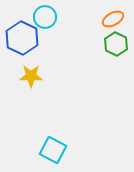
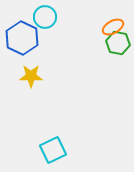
orange ellipse: moved 8 px down
green hexagon: moved 2 px right, 1 px up; rotated 15 degrees counterclockwise
cyan square: rotated 36 degrees clockwise
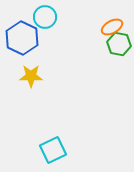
orange ellipse: moved 1 px left
green hexagon: moved 1 px right, 1 px down
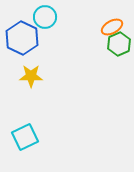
green hexagon: rotated 25 degrees clockwise
cyan square: moved 28 px left, 13 px up
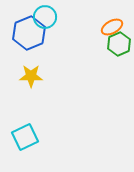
blue hexagon: moved 7 px right, 5 px up; rotated 12 degrees clockwise
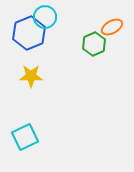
green hexagon: moved 25 px left
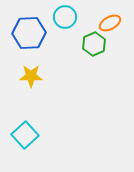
cyan circle: moved 20 px right
orange ellipse: moved 2 px left, 4 px up
blue hexagon: rotated 20 degrees clockwise
cyan square: moved 2 px up; rotated 16 degrees counterclockwise
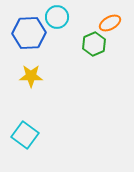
cyan circle: moved 8 px left
cyan square: rotated 12 degrees counterclockwise
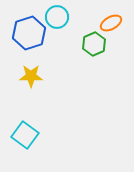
orange ellipse: moved 1 px right
blue hexagon: rotated 16 degrees counterclockwise
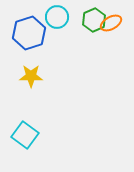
green hexagon: moved 24 px up
